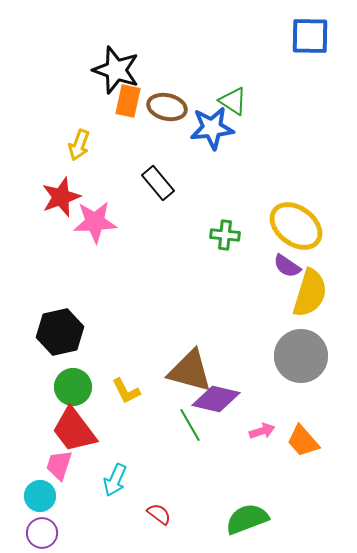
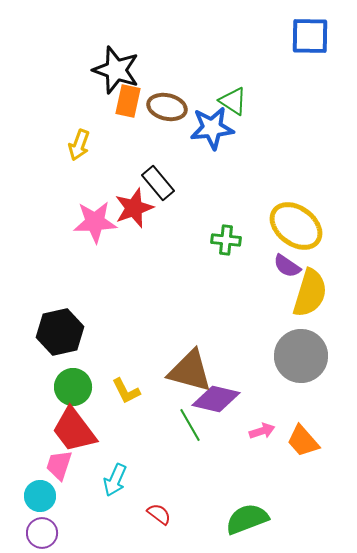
red star: moved 73 px right, 11 px down
green cross: moved 1 px right, 5 px down
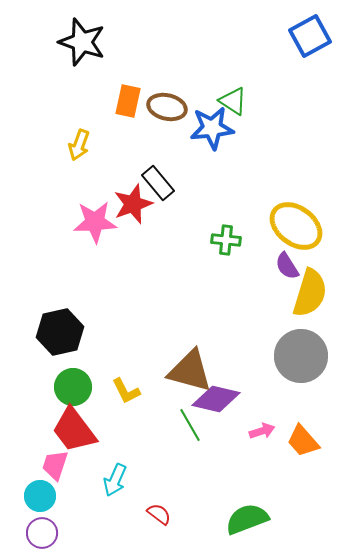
blue square: rotated 30 degrees counterclockwise
black star: moved 34 px left, 28 px up
red star: moved 1 px left, 4 px up
purple semicircle: rotated 24 degrees clockwise
pink trapezoid: moved 4 px left
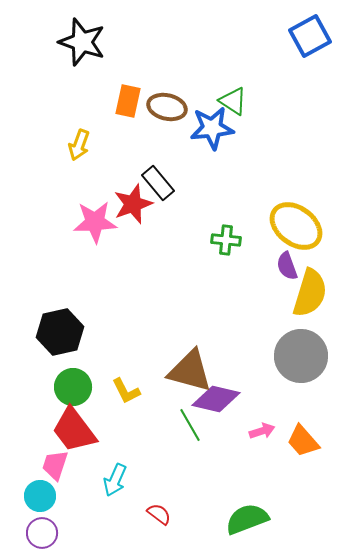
purple semicircle: rotated 12 degrees clockwise
